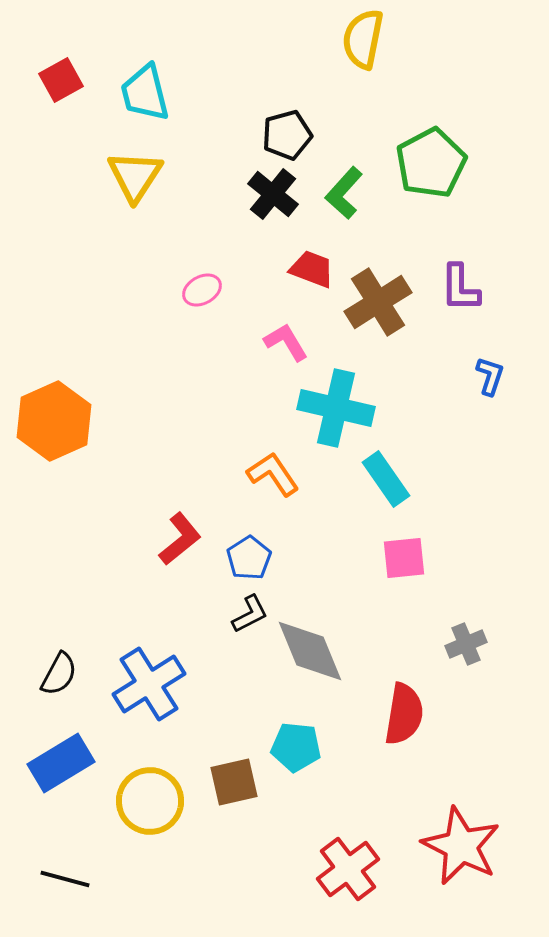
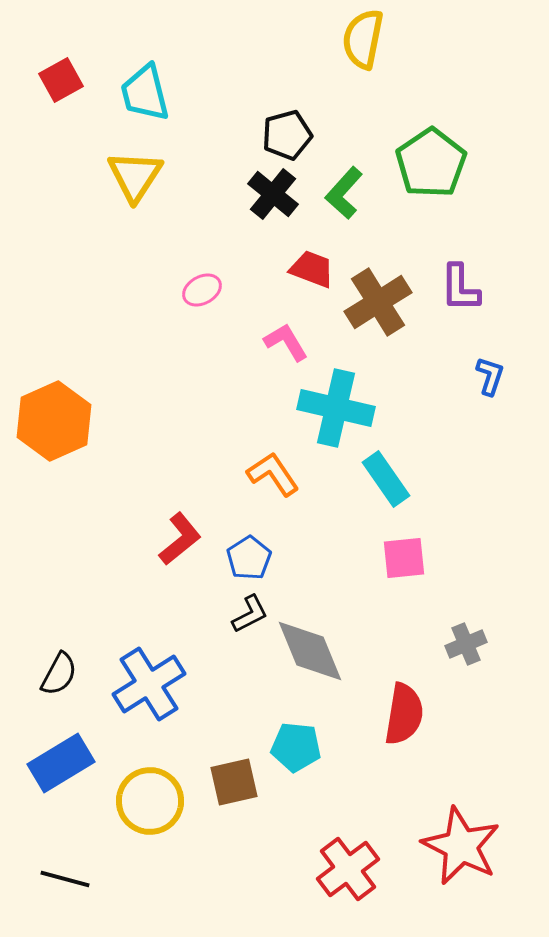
green pentagon: rotated 6 degrees counterclockwise
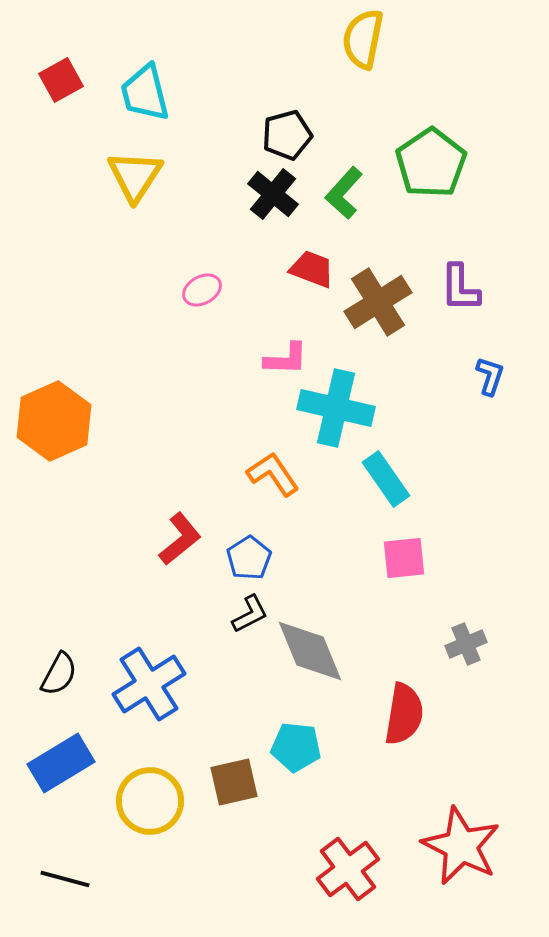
pink L-shape: moved 17 px down; rotated 123 degrees clockwise
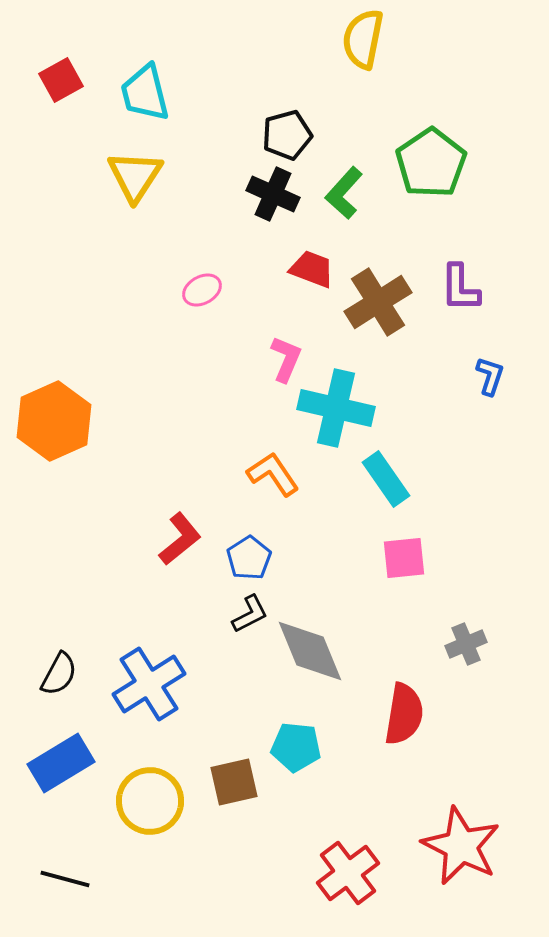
black cross: rotated 15 degrees counterclockwise
pink L-shape: rotated 69 degrees counterclockwise
red cross: moved 4 px down
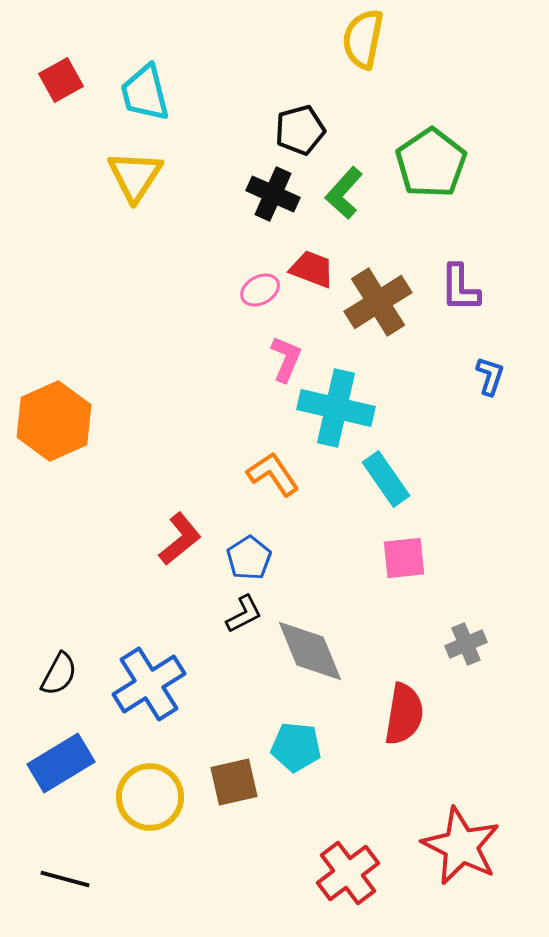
black pentagon: moved 13 px right, 5 px up
pink ellipse: moved 58 px right
black L-shape: moved 6 px left
yellow circle: moved 4 px up
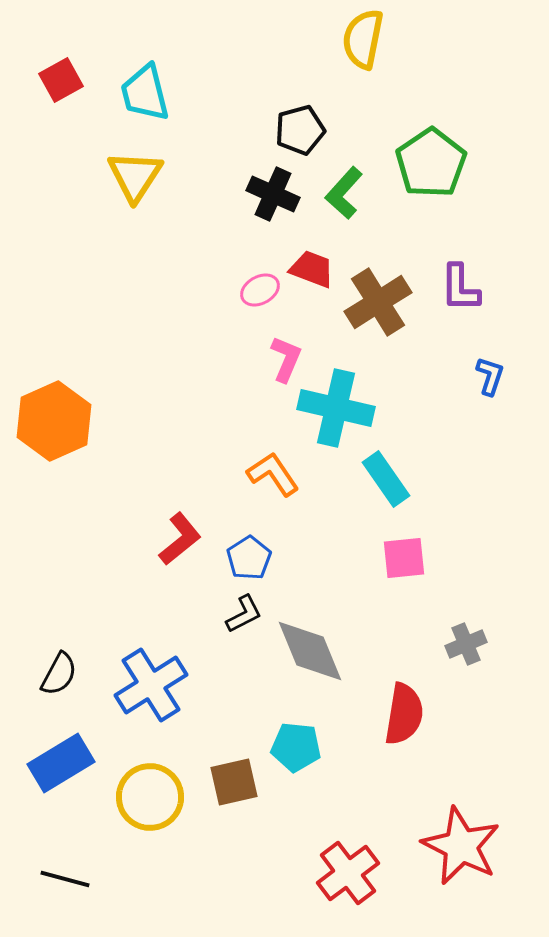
blue cross: moved 2 px right, 1 px down
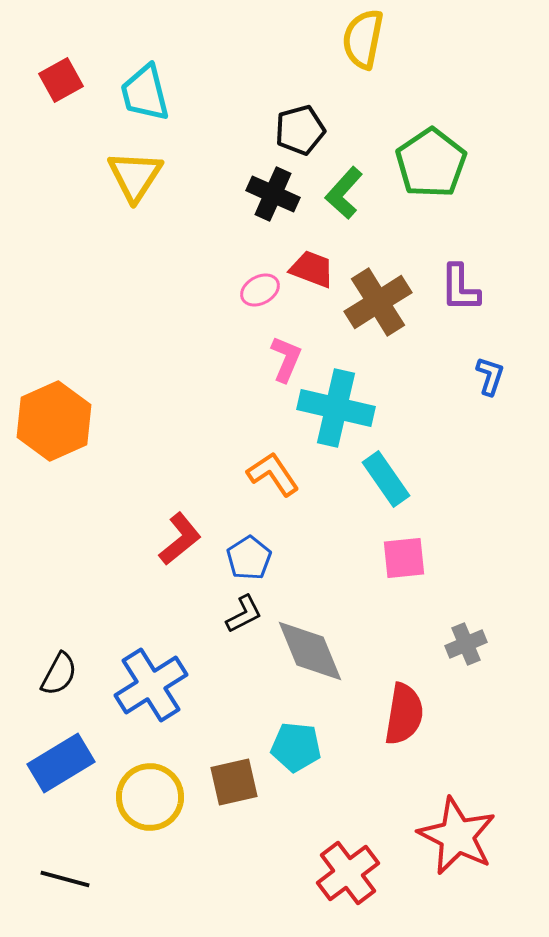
red star: moved 4 px left, 10 px up
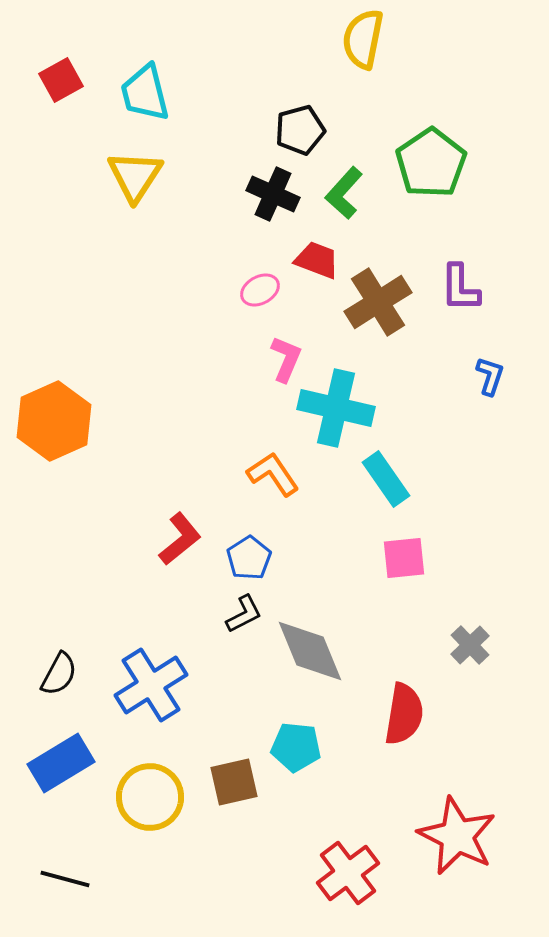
red trapezoid: moved 5 px right, 9 px up
gray cross: moved 4 px right, 1 px down; rotated 21 degrees counterclockwise
